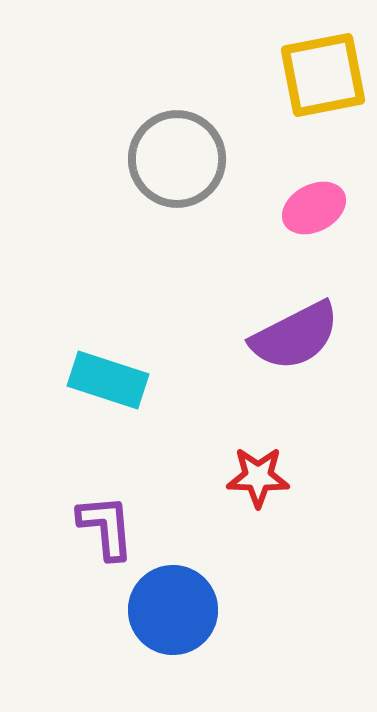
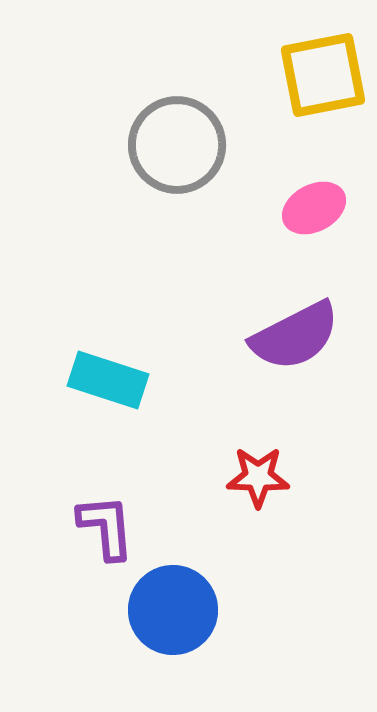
gray circle: moved 14 px up
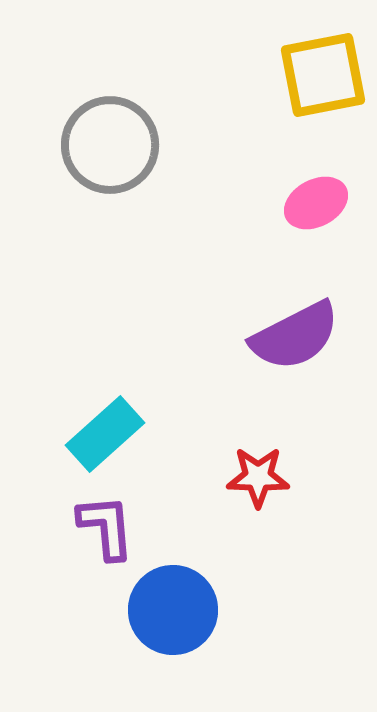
gray circle: moved 67 px left
pink ellipse: moved 2 px right, 5 px up
cyan rectangle: moved 3 px left, 54 px down; rotated 60 degrees counterclockwise
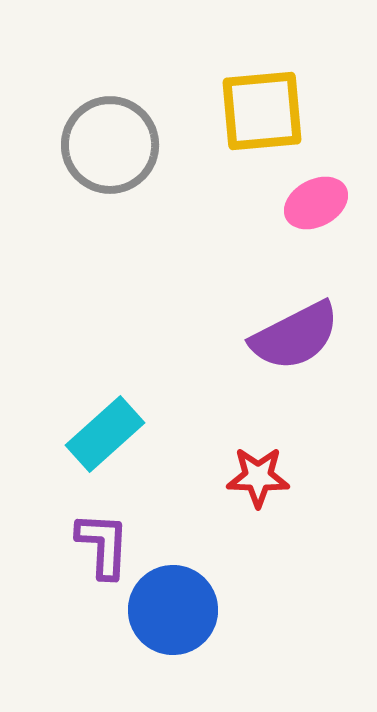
yellow square: moved 61 px left, 36 px down; rotated 6 degrees clockwise
purple L-shape: moved 3 px left, 18 px down; rotated 8 degrees clockwise
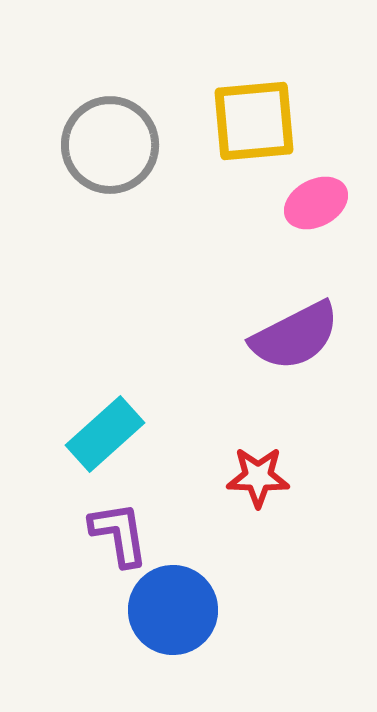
yellow square: moved 8 px left, 10 px down
purple L-shape: moved 16 px right, 11 px up; rotated 12 degrees counterclockwise
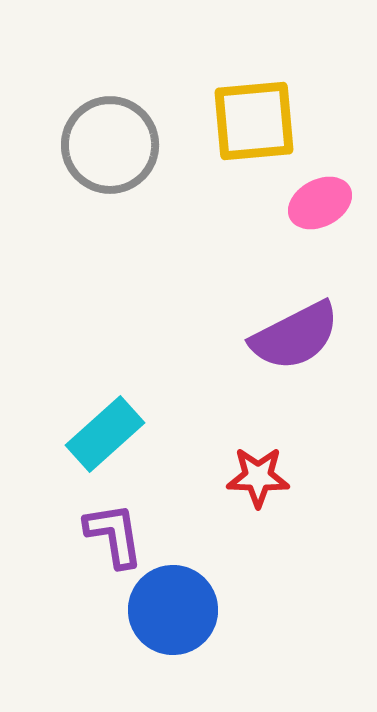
pink ellipse: moved 4 px right
purple L-shape: moved 5 px left, 1 px down
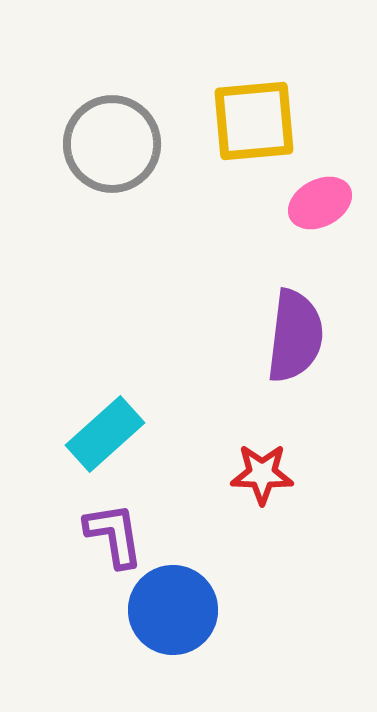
gray circle: moved 2 px right, 1 px up
purple semicircle: rotated 56 degrees counterclockwise
red star: moved 4 px right, 3 px up
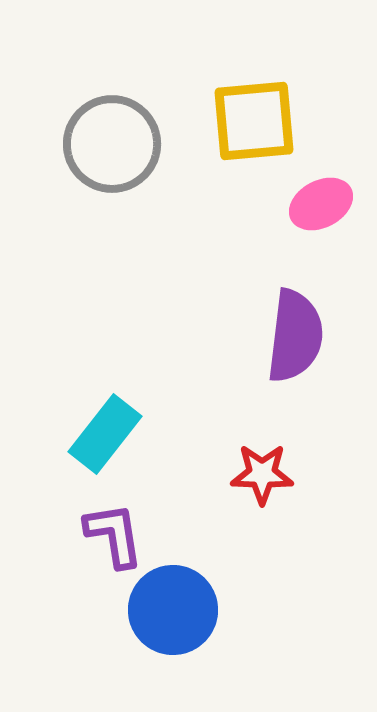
pink ellipse: moved 1 px right, 1 px down
cyan rectangle: rotated 10 degrees counterclockwise
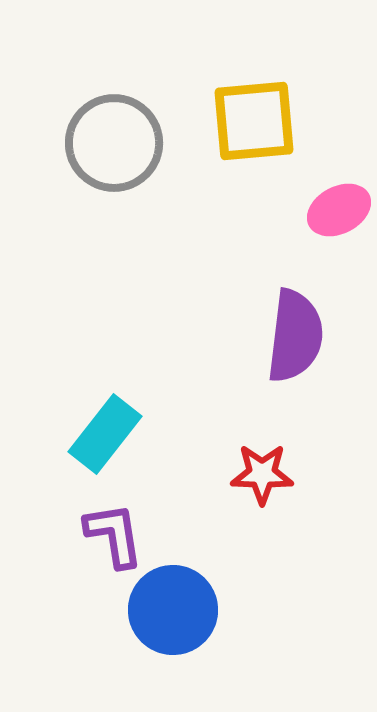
gray circle: moved 2 px right, 1 px up
pink ellipse: moved 18 px right, 6 px down
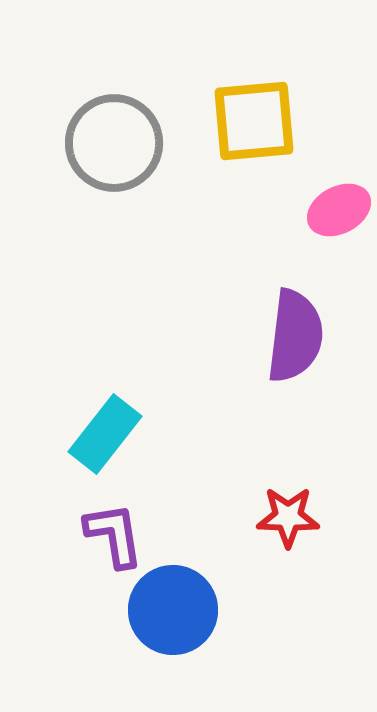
red star: moved 26 px right, 43 px down
